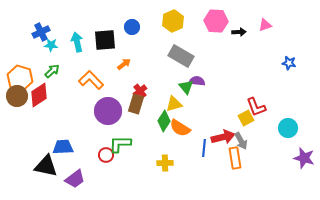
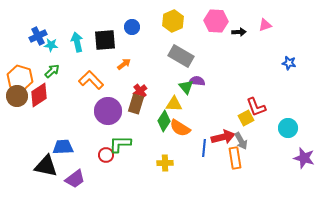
blue cross: moved 3 px left, 4 px down
yellow triangle: rotated 18 degrees clockwise
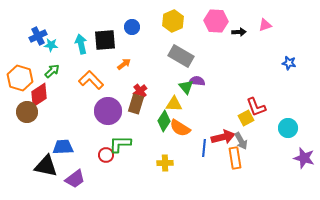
cyan arrow: moved 4 px right, 2 px down
brown circle: moved 10 px right, 16 px down
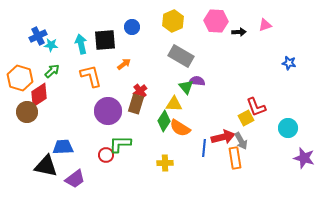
orange L-shape: moved 4 px up; rotated 30 degrees clockwise
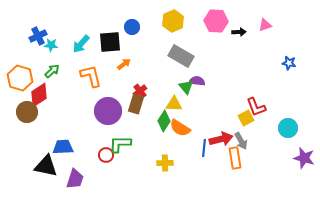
black square: moved 5 px right, 2 px down
cyan arrow: rotated 126 degrees counterclockwise
red arrow: moved 2 px left, 2 px down
purple trapezoid: rotated 35 degrees counterclockwise
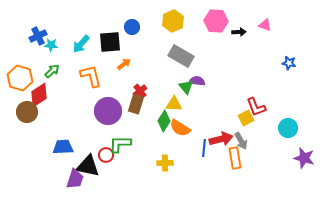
pink triangle: rotated 40 degrees clockwise
black triangle: moved 42 px right
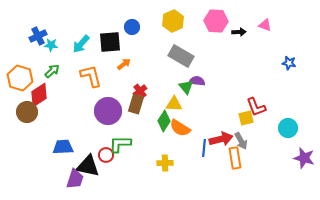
yellow square: rotated 14 degrees clockwise
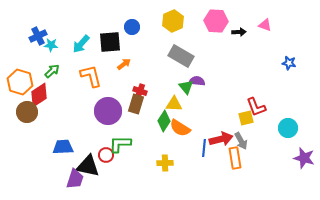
orange hexagon: moved 4 px down
red cross: rotated 32 degrees counterclockwise
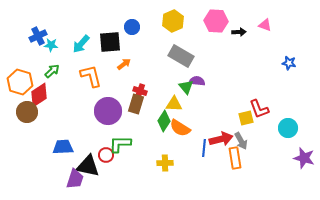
red L-shape: moved 3 px right, 2 px down
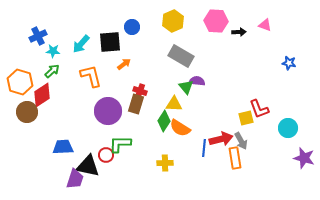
cyan star: moved 2 px right, 6 px down
red diamond: moved 3 px right
